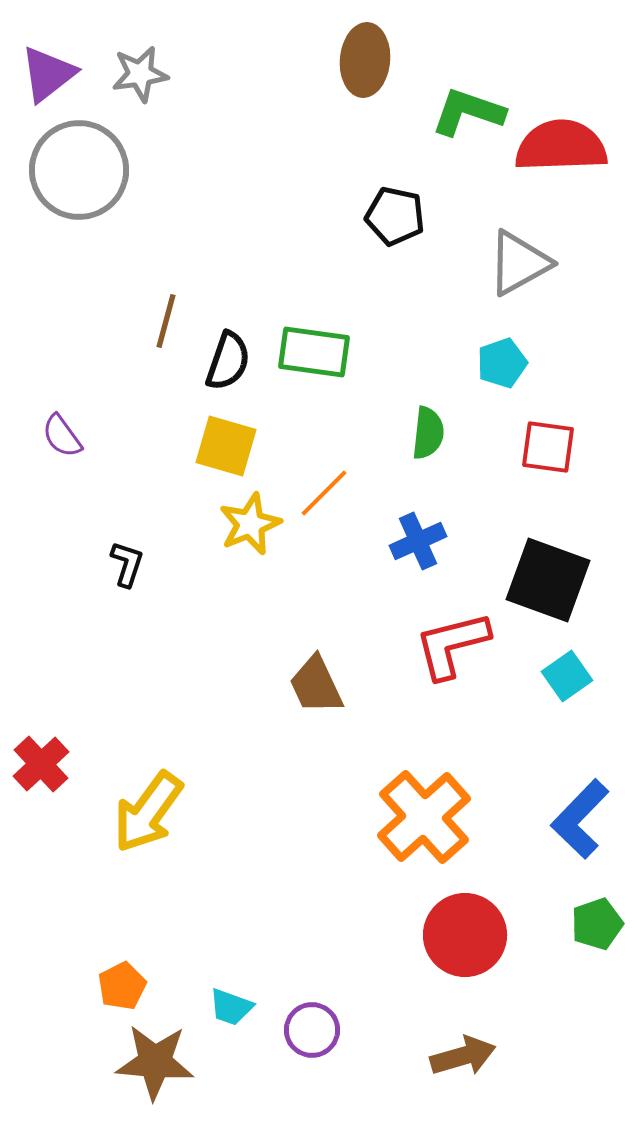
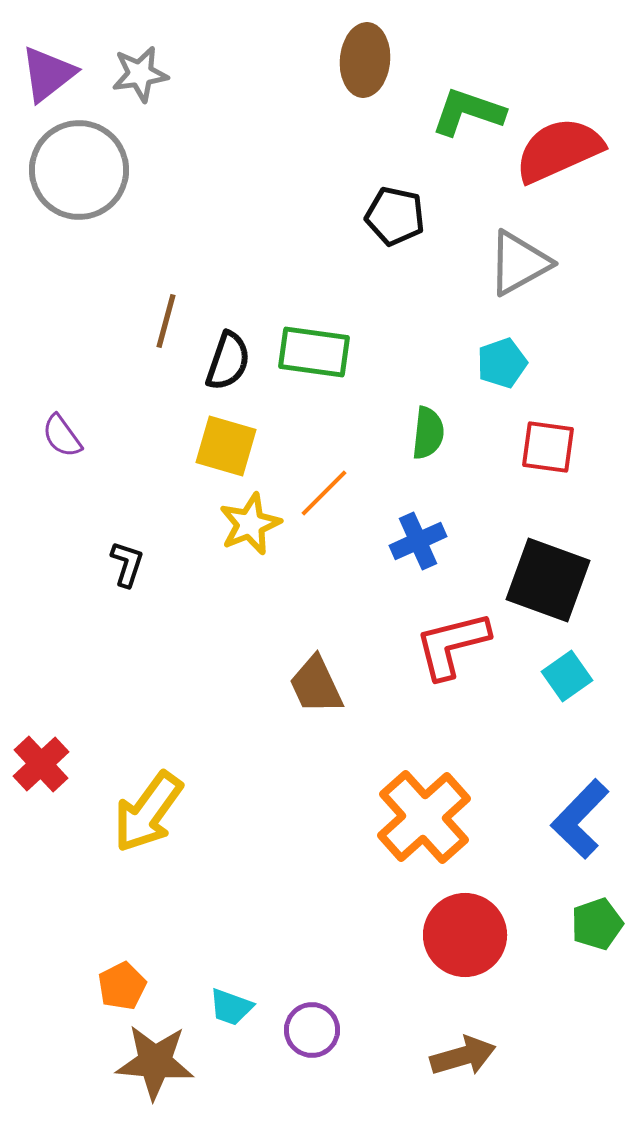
red semicircle: moved 2 px left, 4 px down; rotated 22 degrees counterclockwise
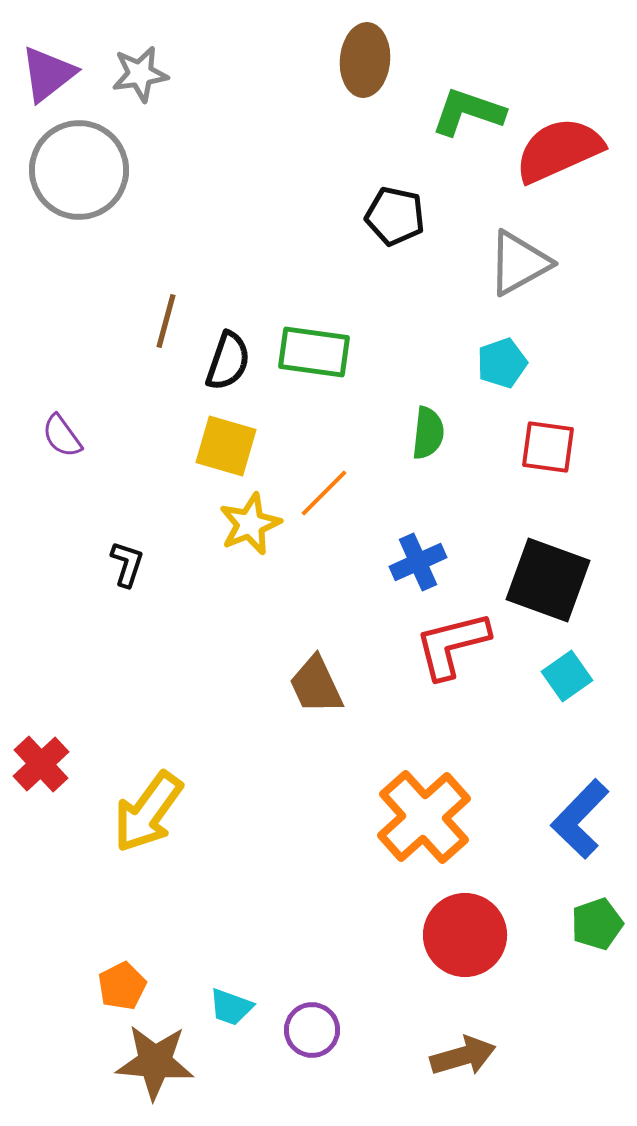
blue cross: moved 21 px down
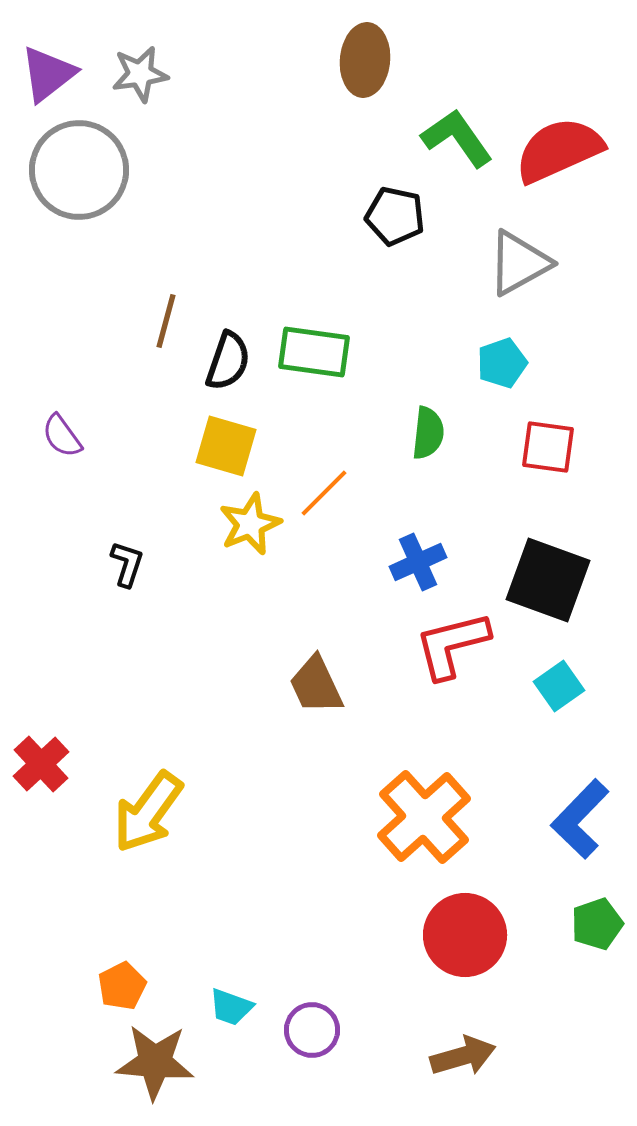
green L-shape: moved 11 px left, 26 px down; rotated 36 degrees clockwise
cyan square: moved 8 px left, 10 px down
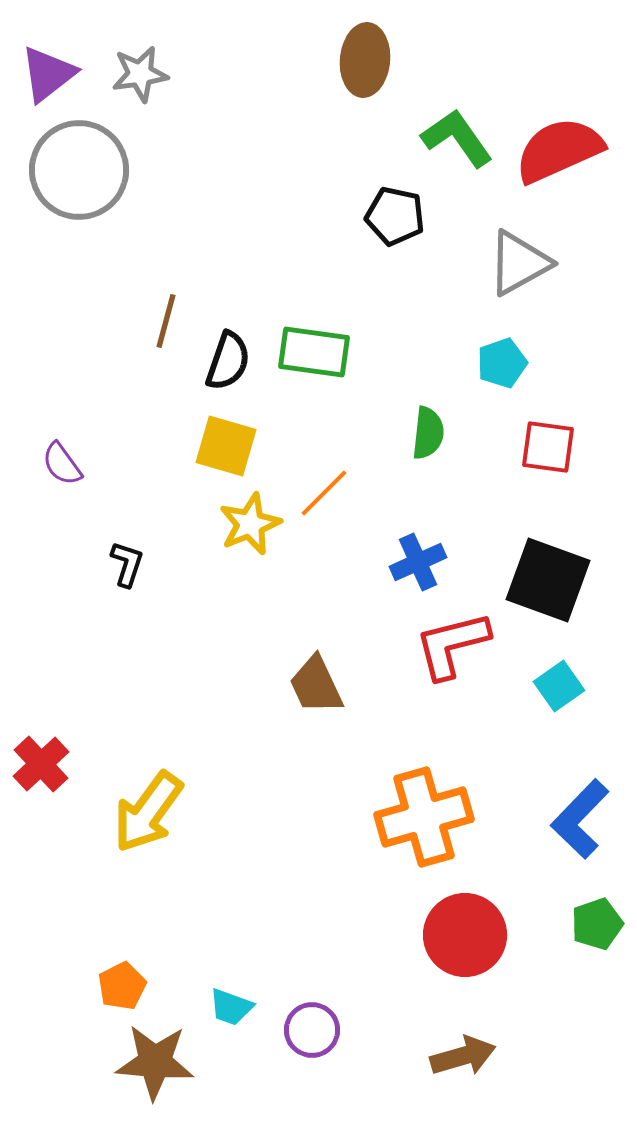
purple semicircle: moved 28 px down
orange cross: rotated 26 degrees clockwise
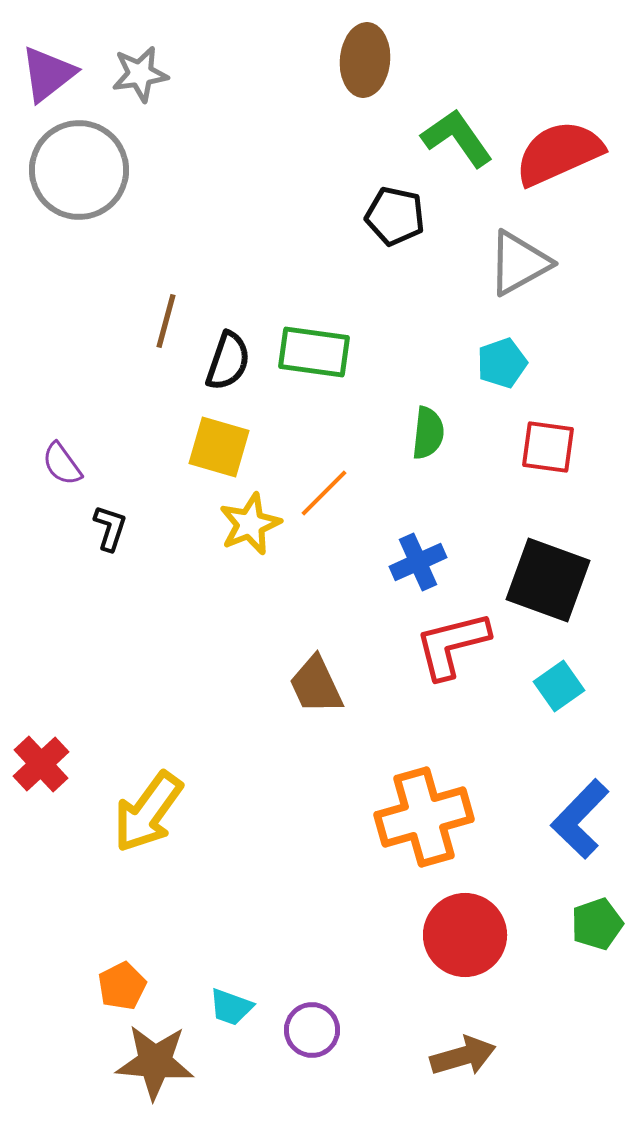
red semicircle: moved 3 px down
yellow square: moved 7 px left, 1 px down
black L-shape: moved 17 px left, 36 px up
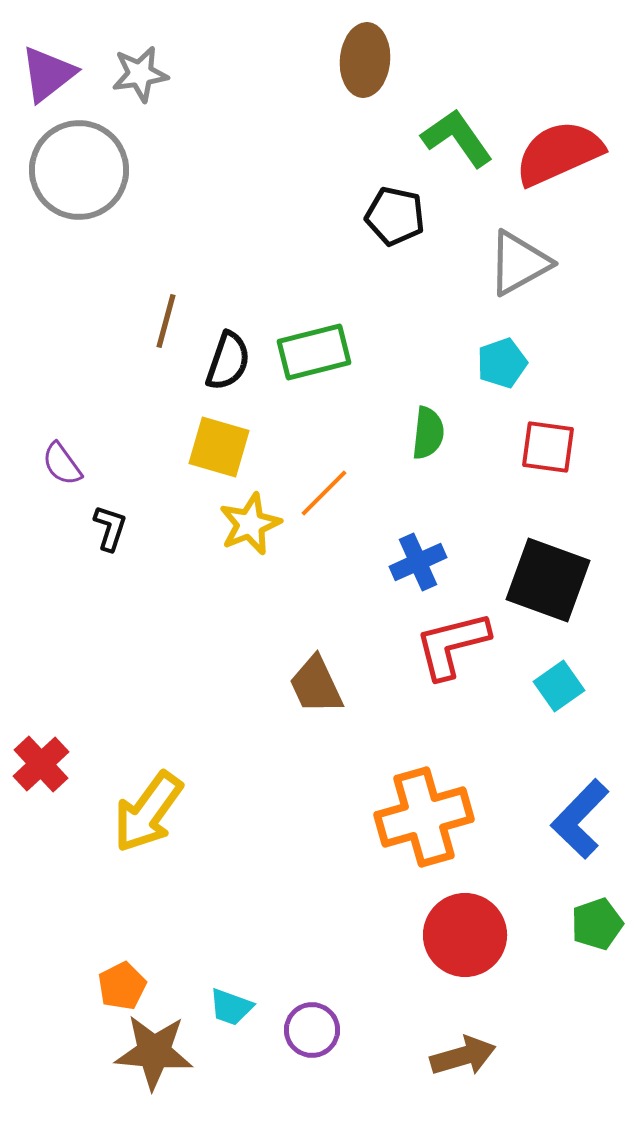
green rectangle: rotated 22 degrees counterclockwise
brown star: moved 1 px left, 10 px up
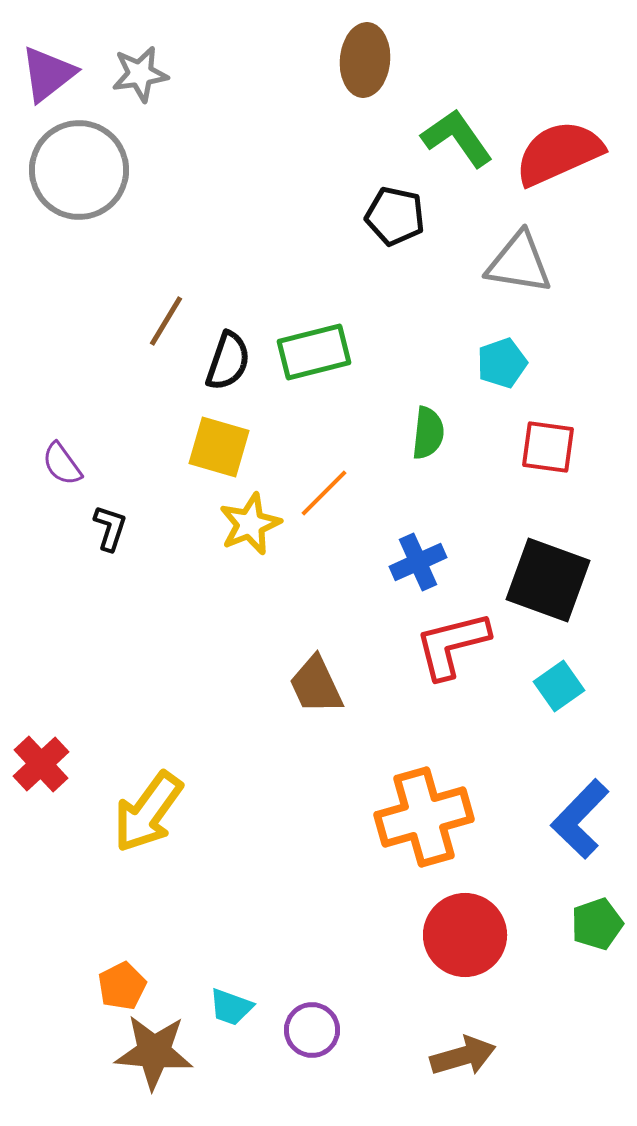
gray triangle: rotated 38 degrees clockwise
brown line: rotated 16 degrees clockwise
